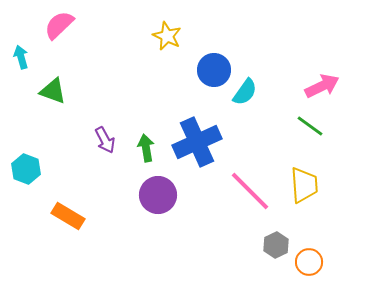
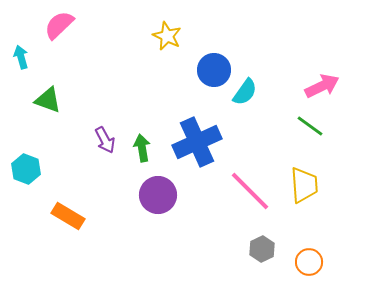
green triangle: moved 5 px left, 9 px down
green arrow: moved 4 px left
gray hexagon: moved 14 px left, 4 px down
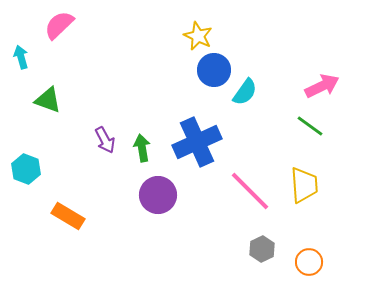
yellow star: moved 31 px right
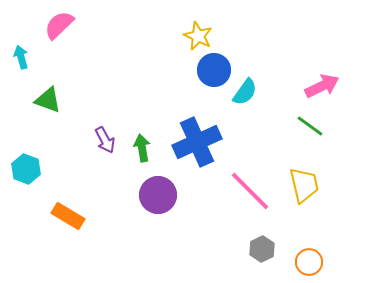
yellow trapezoid: rotated 9 degrees counterclockwise
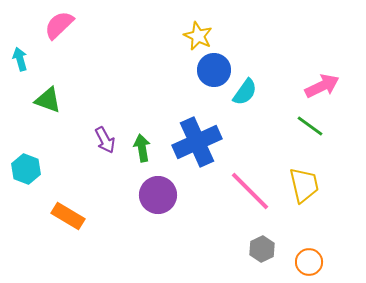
cyan arrow: moved 1 px left, 2 px down
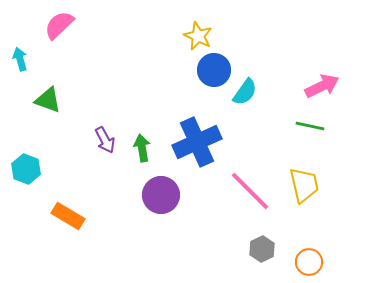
green line: rotated 24 degrees counterclockwise
purple circle: moved 3 px right
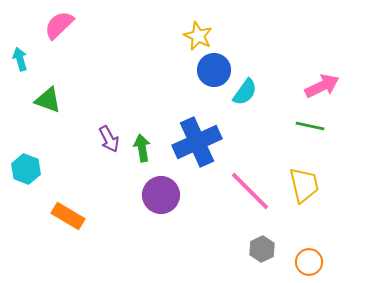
purple arrow: moved 4 px right, 1 px up
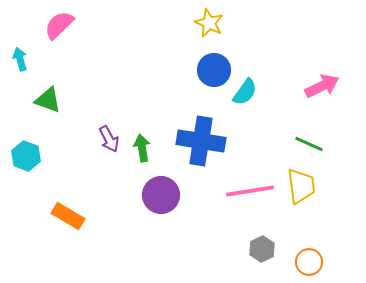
yellow star: moved 11 px right, 13 px up
green line: moved 1 px left, 18 px down; rotated 12 degrees clockwise
blue cross: moved 4 px right, 1 px up; rotated 33 degrees clockwise
cyan hexagon: moved 13 px up
yellow trapezoid: moved 3 px left, 1 px down; rotated 6 degrees clockwise
pink line: rotated 54 degrees counterclockwise
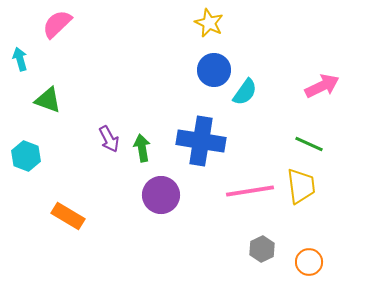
pink semicircle: moved 2 px left, 1 px up
